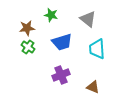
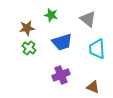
green cross: moved 1 px right, 1 px down
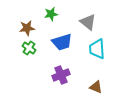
green star: moved 1 px up; rotated 24 degrees counterclockwise
gray triangle: moved 3 px down
brown triangle: moved 3 px right
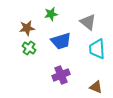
blue trapezoid: moved 1 px left, 1 px up
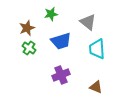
brown star: rotated 14 degrees counterclockwise
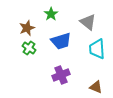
green star: rotated 24 degrees counterclockwise
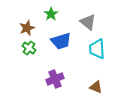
purple cross: moved 6 px left, 4 px down
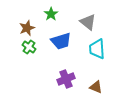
green cross: moved 1 px up
purple cross: moved 11 px right
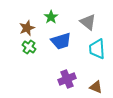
green star: moved 3 px down
purple cross: moved 1 px right
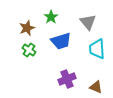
gray triangle: rotated 12 degrees clockwise
green cross: moved 3 px down
